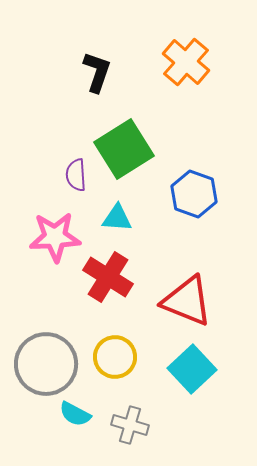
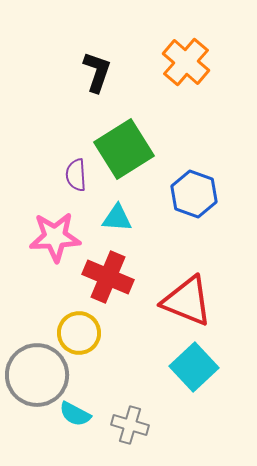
red cross: rotated 9 degrees counterclockwise
yellow circle: moved 36 px left, 24 px up
gray circle: moved 9 px left, 11 px down
cyan square: moved 2 px right, 2 px up
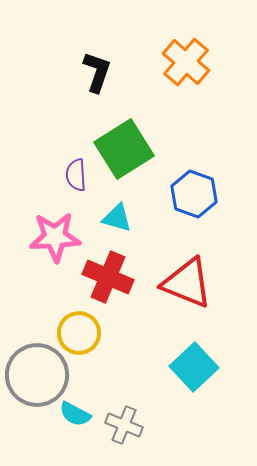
cyan triangle: rotated 12 degrees clockwise
red triangle: moved 18 px up
gray cross: moved 6 px left; rotated 6 degrees clockwise
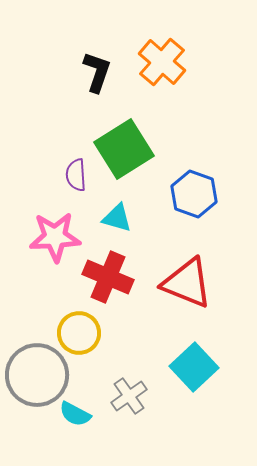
orange cross: moved 24 px left
gray cross: moved 5 px right, 29 px up; rotated 33 degrees clockwise
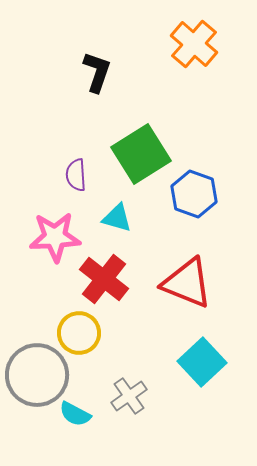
orange cross: moved 32 px right, 18 px up
green square: moved 17 px right, 5 px down
red cross: moved 4 px left, 2 px down; rotated 15 degrees clockwise
cyan square: moved 8 px right, 5 px up
